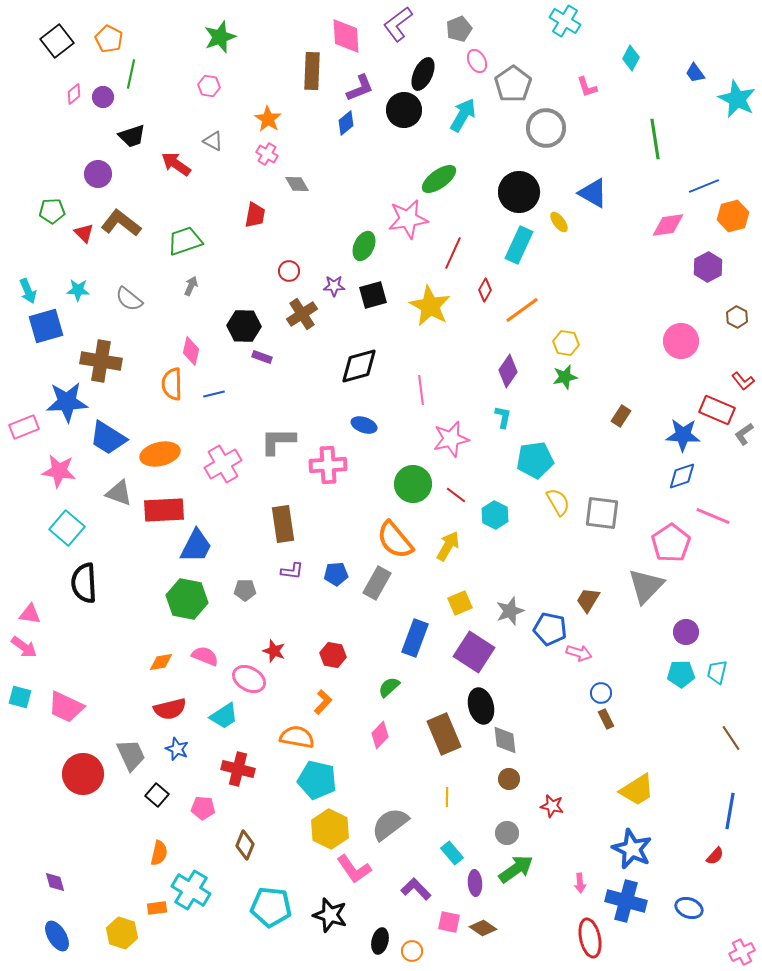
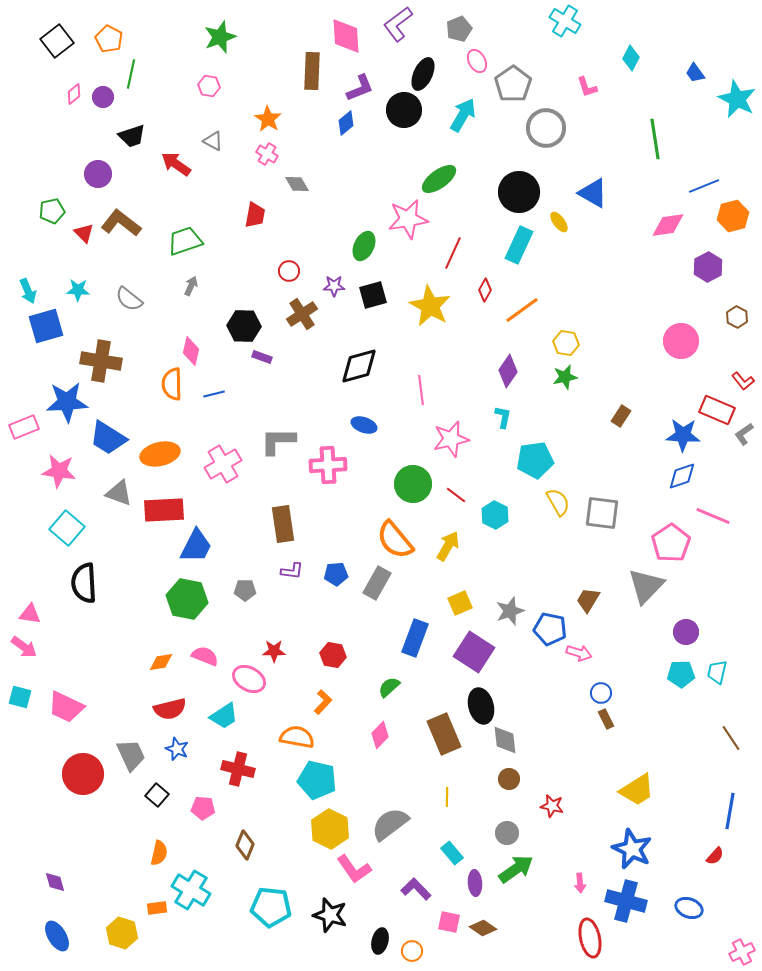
green pentagon at (52, 211): rotated 10 degrees counterclockwise
red star at (274, 651): rotated 20 degrees counterclockwise
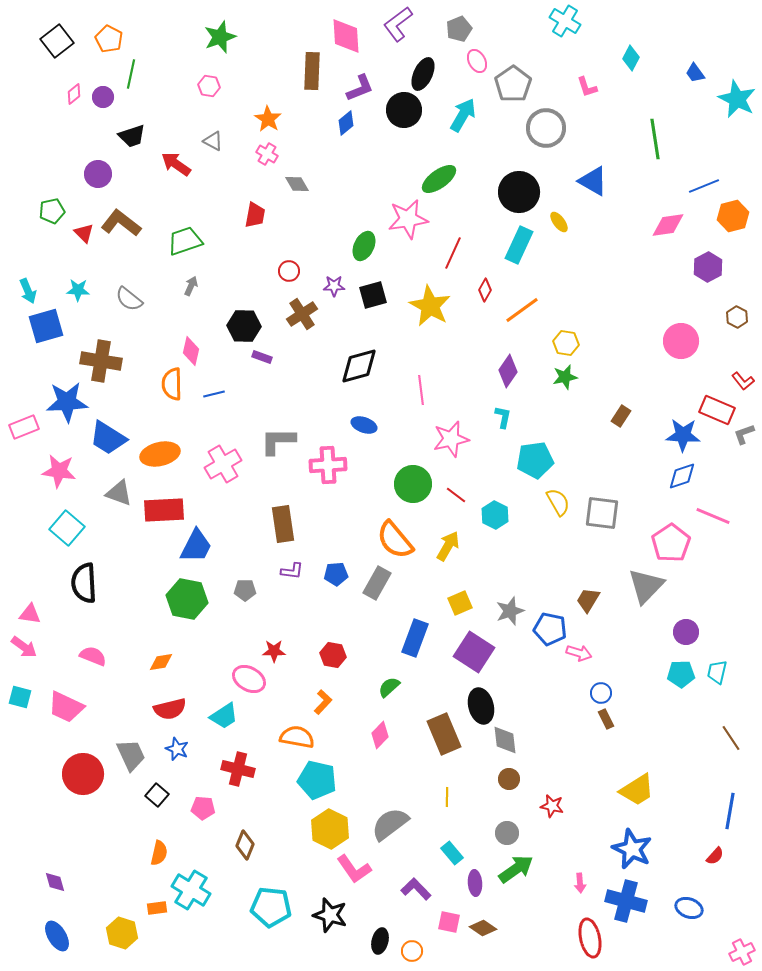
blue triangle at (593, 193): moved 12 px up
gray L-shape at (744, 434): rotated 15 degrees clockwise
pink semicircle at (205, 656): moved 112 px left
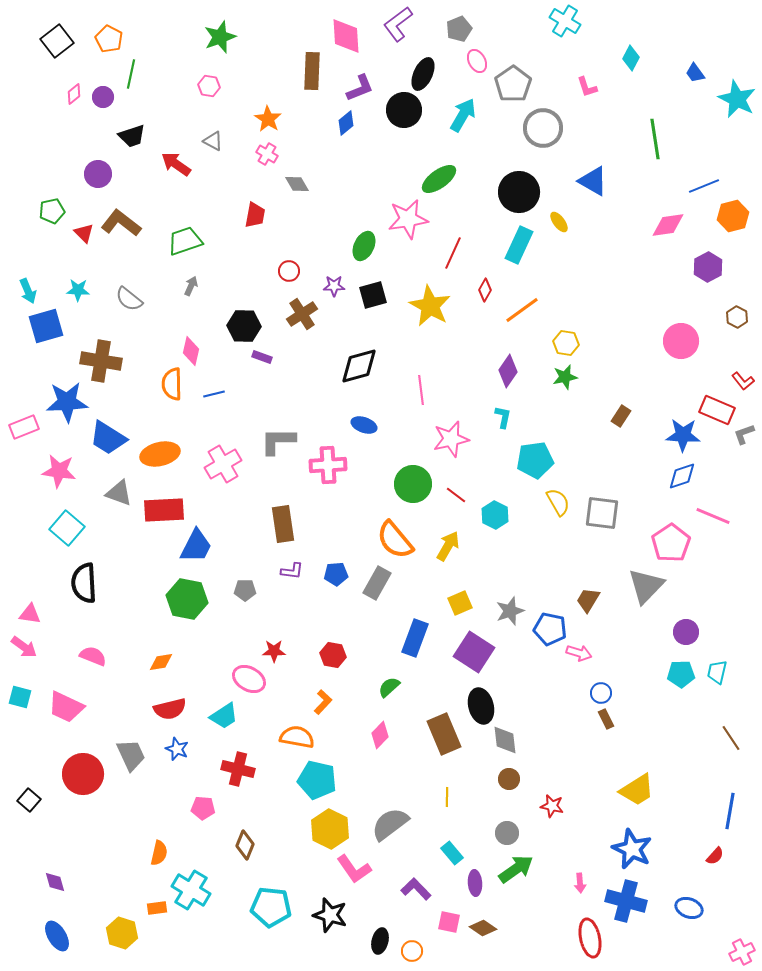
gray circle at (546, 128): moved 3 px left
black square at (157, 795): moved 128 px left, 5 px down
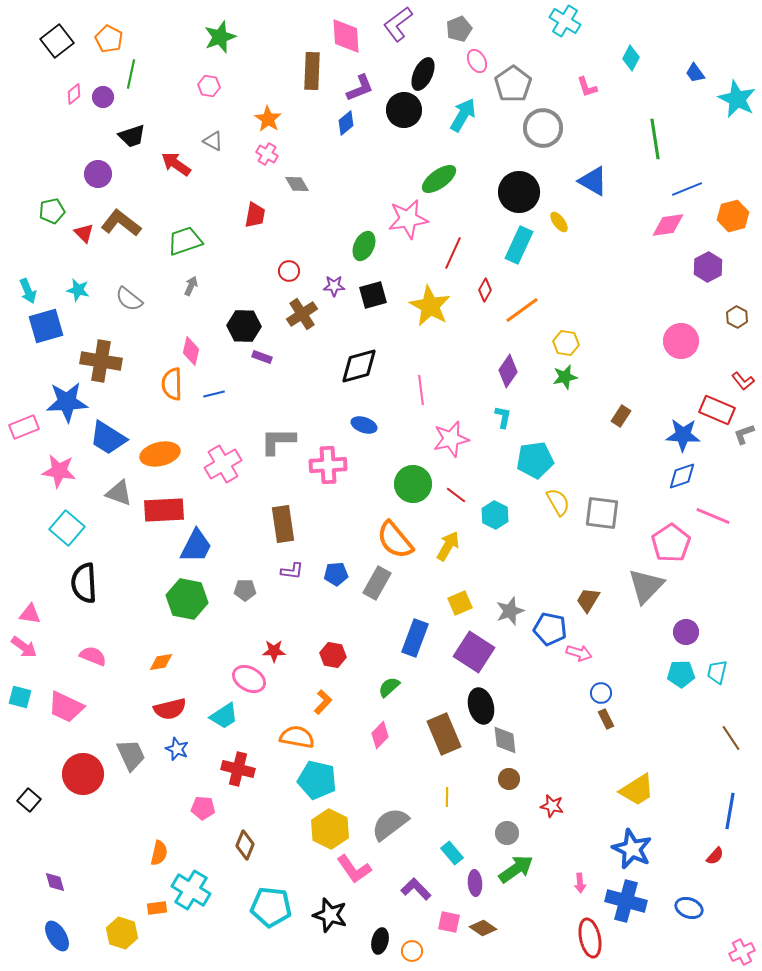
blue line at (704, 186): moved 17 px left, 3 px down
cyan star at (78, 290): rotated 10 degrees clockwise
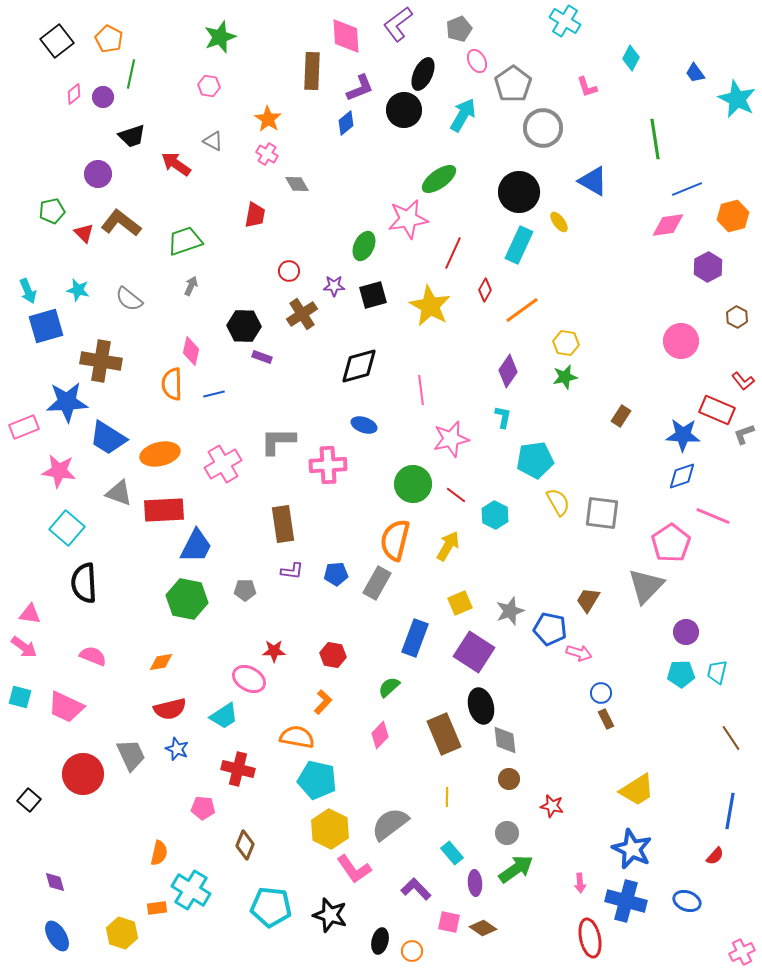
orange semicircle at (395, 540): rotated 54 degrees clockwise
blue ellipse at (689, 908): moved 2 px left, 7 px up
